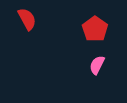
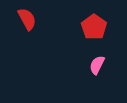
red pentagon: moved 1 px left, 2 px up
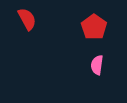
pink semicircle: rotated 18 degrees counterclockwise
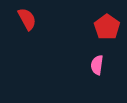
red pentagon: moved 13 px right
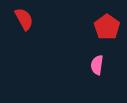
red semicircle: moved 3 px left
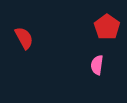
red semicircle: moved 19 px down
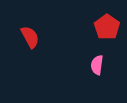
red semicircle: moved 6 px right, 1 px up
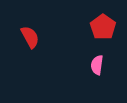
red pentagon: moved 4 px left
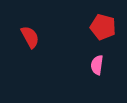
red pentagon: rotated 20 degrees counterclockwise
